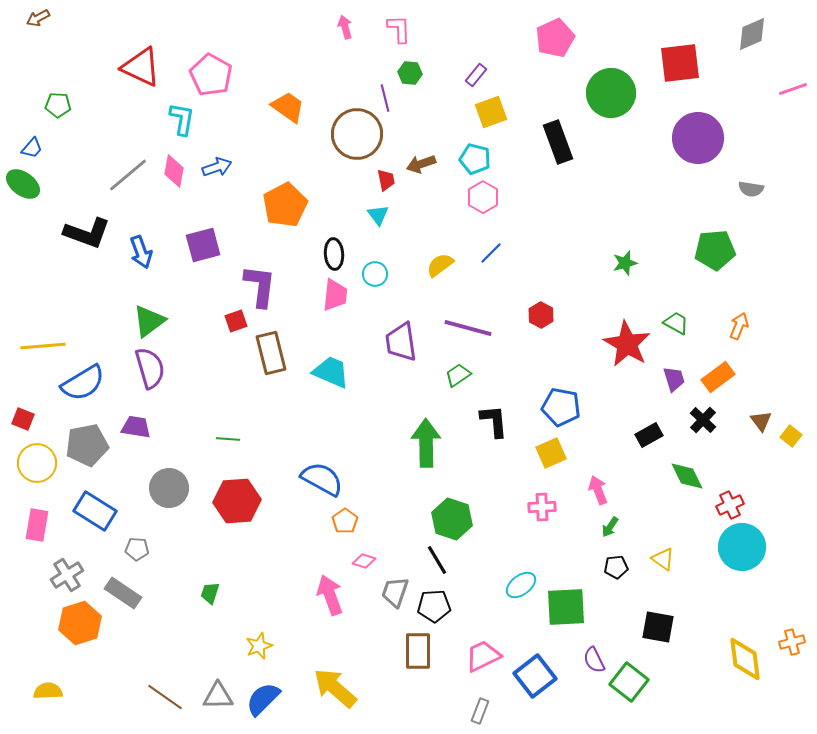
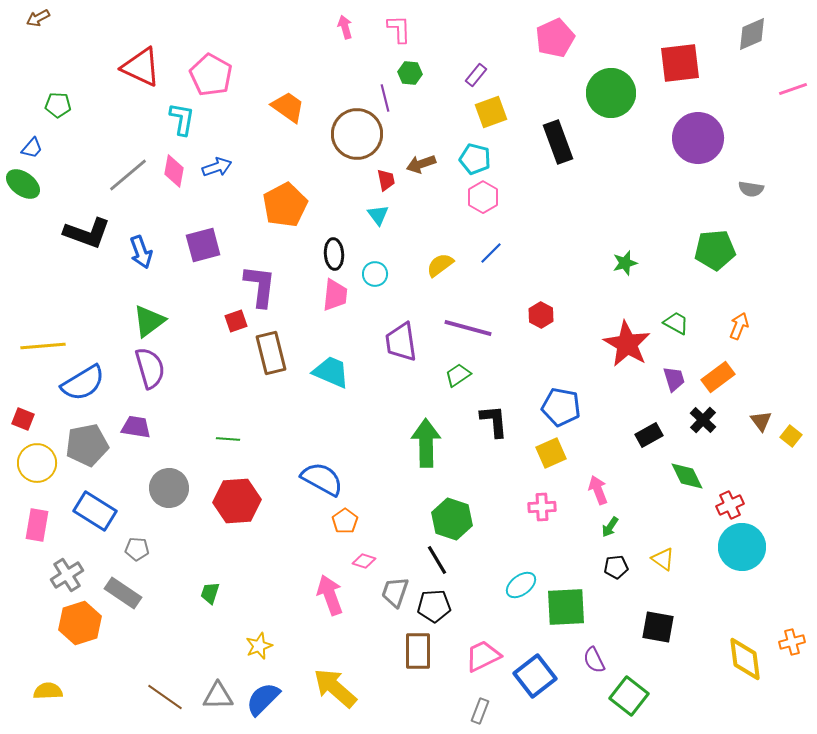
green square at (629, 682): moved 14 px down
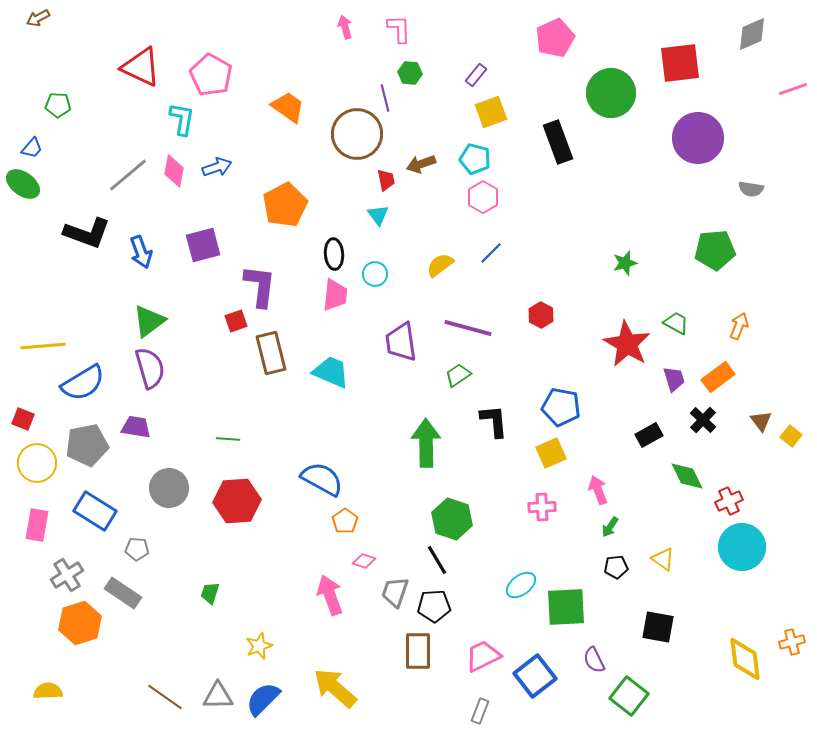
red cross at (730, 505): moved 1 px left, 4 px up
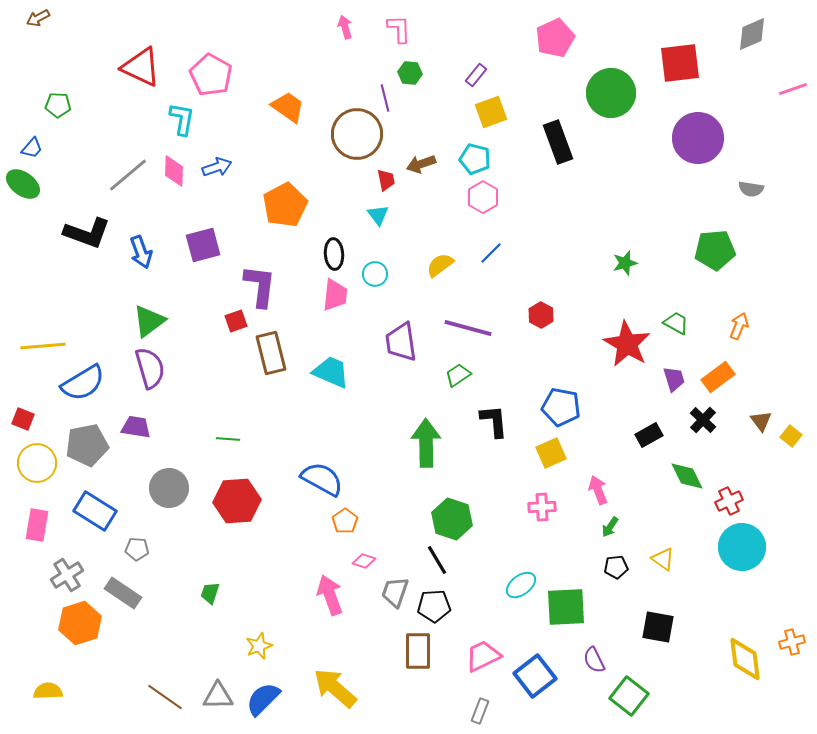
pink diamond at (174, 171): rotated 8 degrees counterclockwise
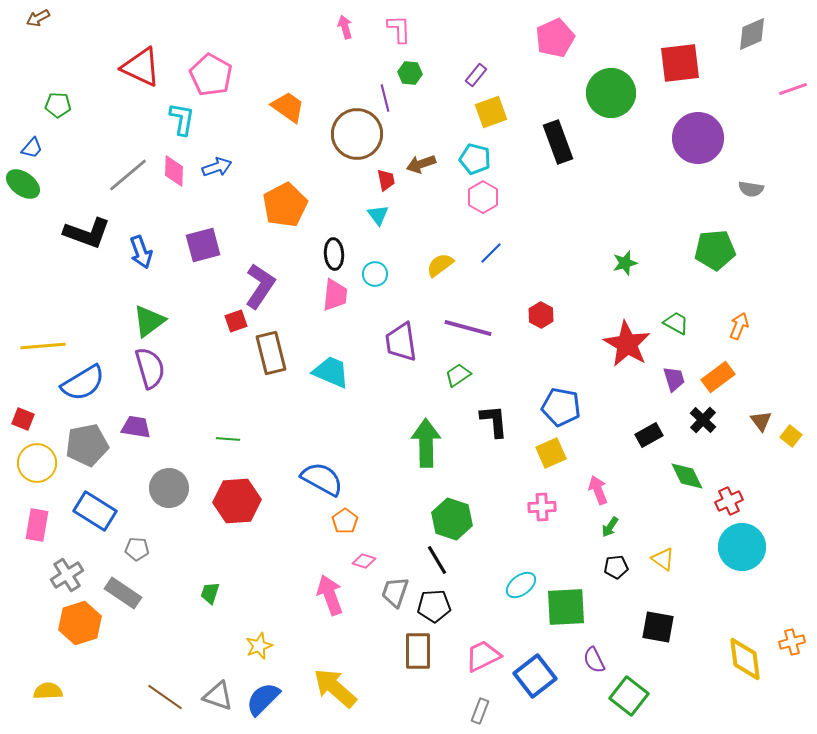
purple L-shape at (260, 286): rotated 27 degrees clockwise
gray triangle at (218, 696): rotated 20 degrees clockwise
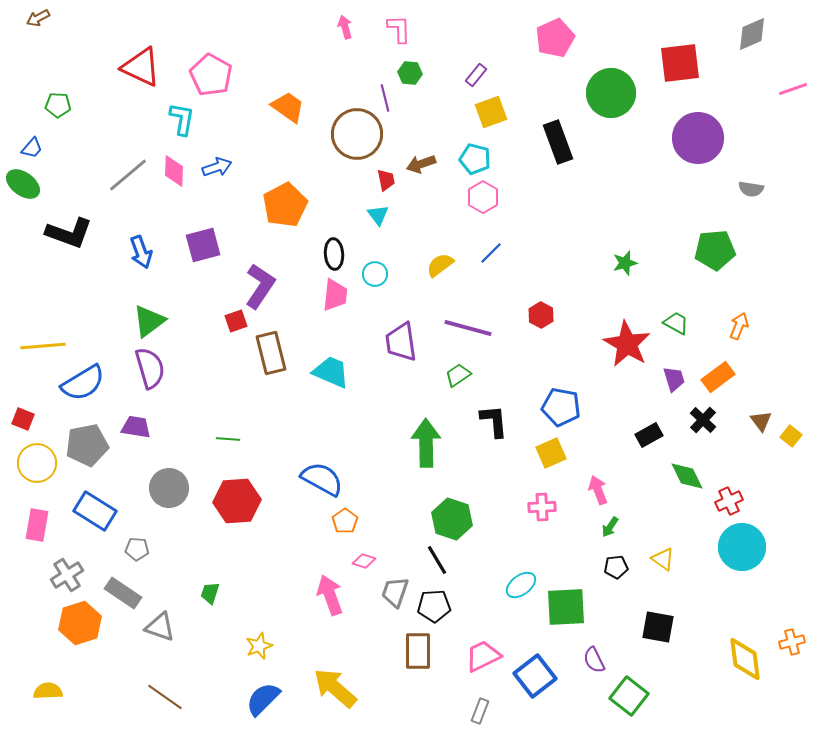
black L-shape at (87, 233): moved 18 px left
gray triangle at (218, 696): moved 58 px left, 69 px up
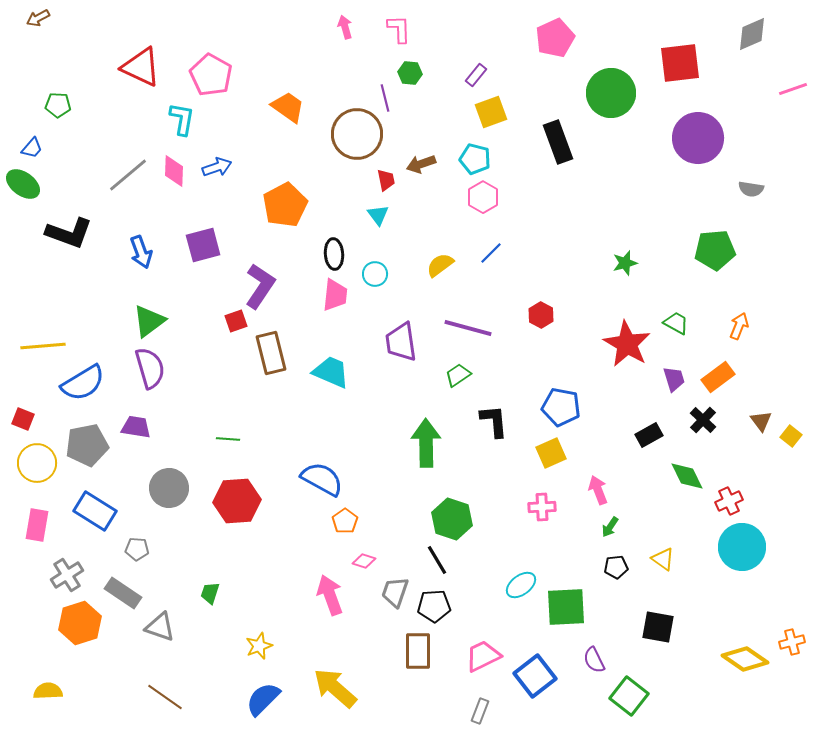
yellow diamond at (745, 659): rotated 48 degrees counterclockwise
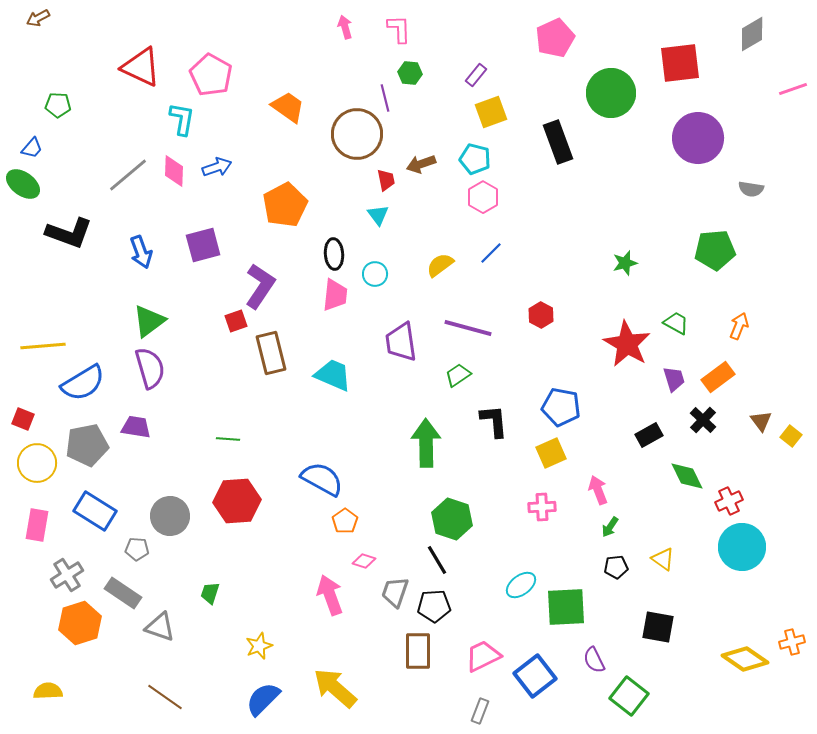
gray diamond at (752, 34): rotated 6 degrees counterclockwise
cyan trapezoid at (331, 372): moved 2 px right, 3 px down
gray circle at (169, 488): moved 1 px right, 28 px down
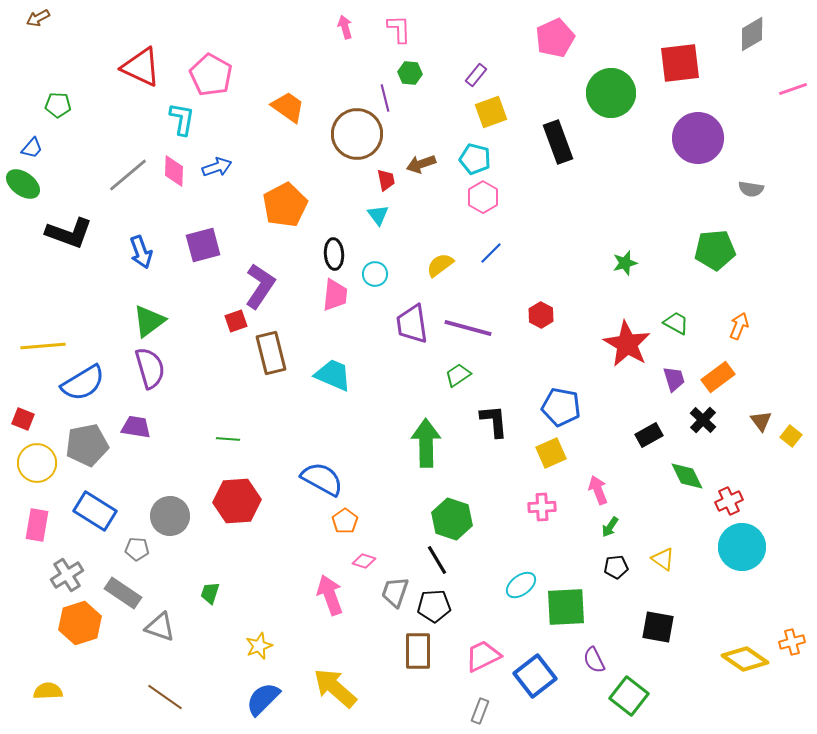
purple trapezoid at (401, 342): moved 11 px right, 18 px up
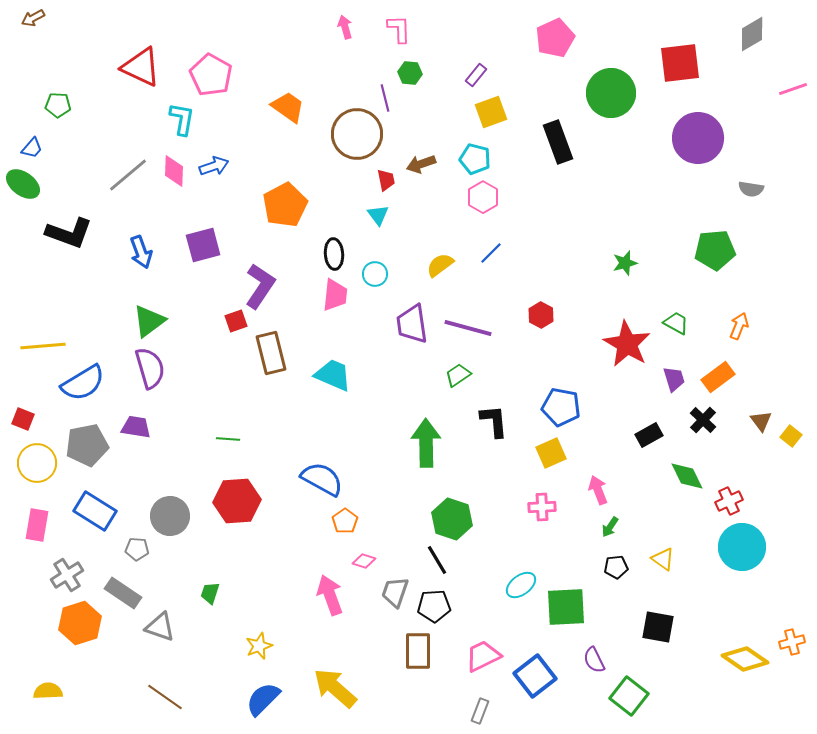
brown arrow at (38, 18): moved 5 px left
blue arrow at (217, 167): moved 3 px left, 1 px up
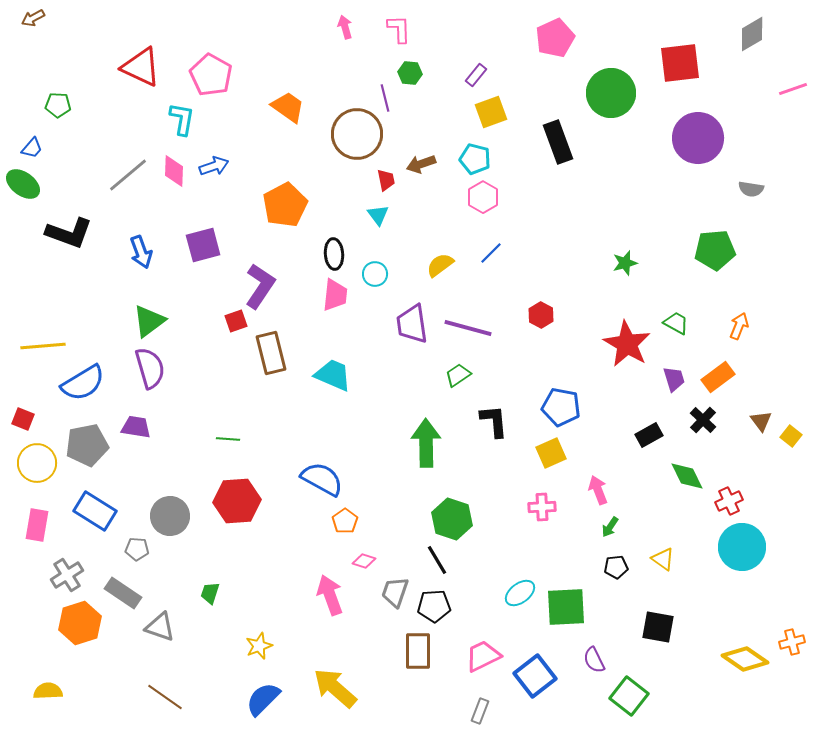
cyan ellipse at (521, 585): moved 1 px left, 8 px down
